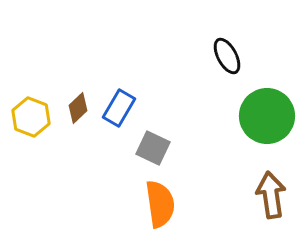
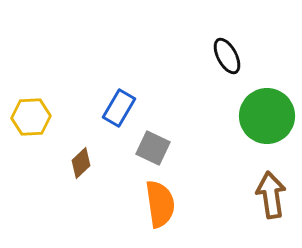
brown diamond: moved 3 px right, 55 px down
yellow hexagon: rotated 24 degrees counterclockwise
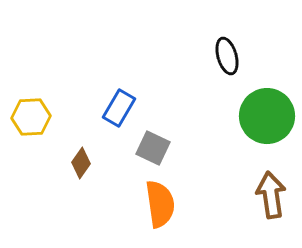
black ellipse: rotated 12 degrees clockwise
brown diamond: rotated 12 degrees counterclockwise
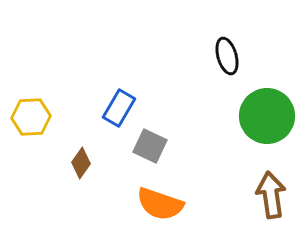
gray square: moved 3 px left, 2 px up
orange semicircle: rotated 117 degrees clockwise
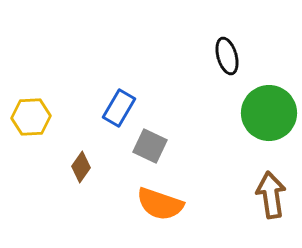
green circle: moved 2 px right, 3 px up
brown diamond: moved 4 px down
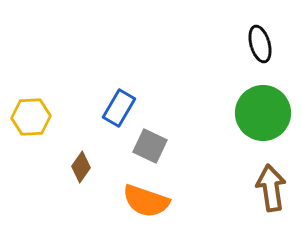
black ellipse: moved 33 px right, 12 px up
green circle: moved 6 px left
brown arrow: moved 7 px up
orange semicircle: moved 14 px left, 3 px up
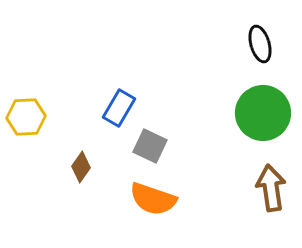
yellow hexagon: moved 5 px left
orange semicircle: moved 7 px right, 2 px up
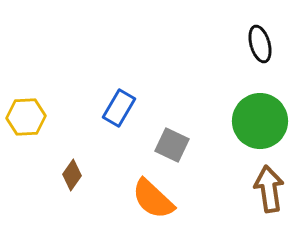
green circle: moved 3 px left, 8 px down
gray square: moved 22 px right, 1 px up
brown diamond: moved 9 px left, 8 px down
brown arrow: moved 2 px left, 1 px down
orange semicircle: rotated 24 degrees clockwise
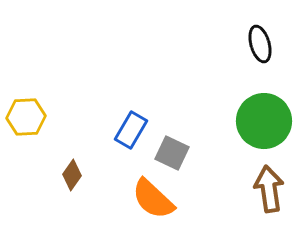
blue rectangle: moved 12 px right, 22 px down
green circle: moved 4 px right
gray square: moved 8 px down
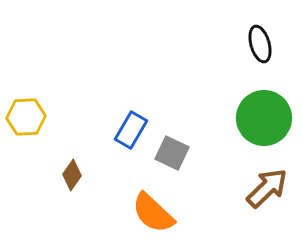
green circle: moved 3 px up
brown arrow: moved 2 px left, 1 px up; rotated 54 degrees clockwise
orange semicircle: moved 14 px down
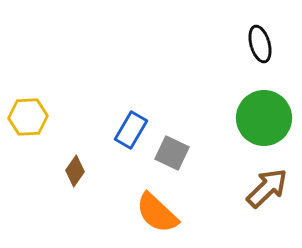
yellow hexagon: moved 2 px right
brown diamond: moved 3 px right, 4 px up
orange semicircle: moved 4 px right
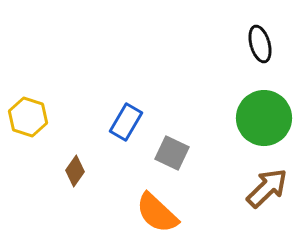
yellow hexagon: rotated 21 degrees clockwise
blue rectangle: moved 5 px left, 8 px up
